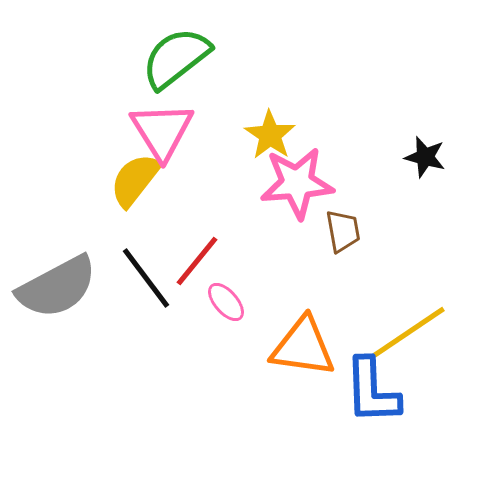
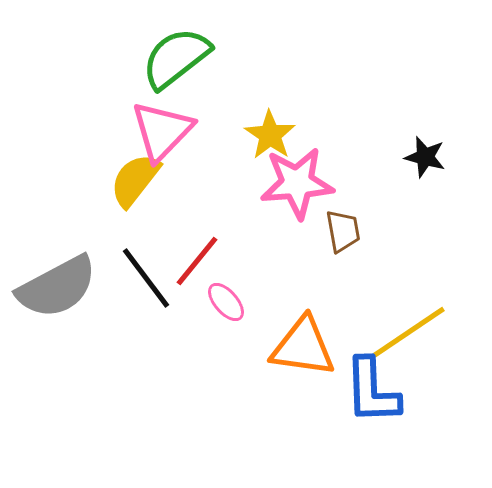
pink triangle: rotated 16 degrees clockwise
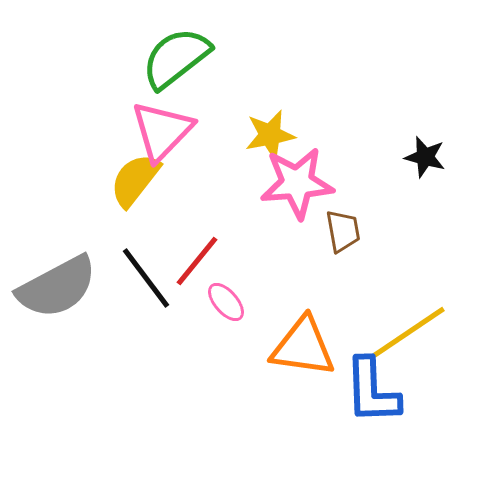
yellow star: rotated 27 degrees clockwise
